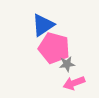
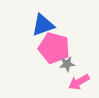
blue triangle: rotated 15 degrees clockwise
pink arrow: moved 5 px right, 1 px up; rotated 10 degrees counterclockwise
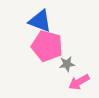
blue triangle: moved 3 px left, 4 px up; rotated 40 degrees clockwise
pink pentagon: moved 7 px left, 2 px up
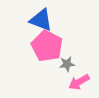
blue triangle: moved 1 px right, 1 px up
pink pentagon: rotated 12 degrees clockwise
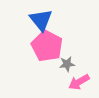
blue triangle: rotated 30 degrees clockwise
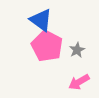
blue triangle: rotated 15 degrees counterclockwise
gray star: moved 10 px right, 14 px up; rotated 21 degrees counterclockwise
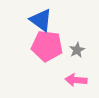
pink pentagon: rotated 20 degrees counterclockwise
pink arrow: moved 3 px left, 2 px up; rotated 35 degrees clockwise
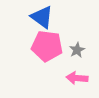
blue triangle: moved 1 px right, 3 px up
pink arrow: moved 1 px right, 2 px up
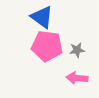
gray star: rotated 21 degrees clockwise
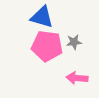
blue triangle: rotated 20 degrees counterclockwise
gray star: moved 3 px left, 8 px up
